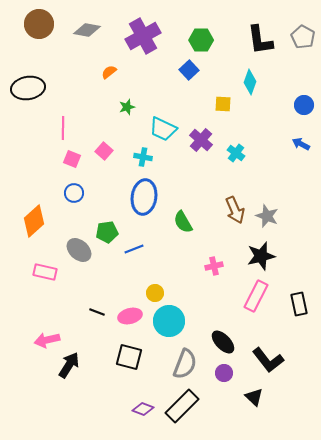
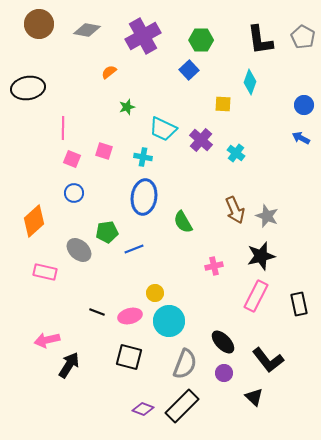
blue arrow at (301, 144): moved 6 px up
pink square at (104, 151): rotated 24 degrees counterclockwise
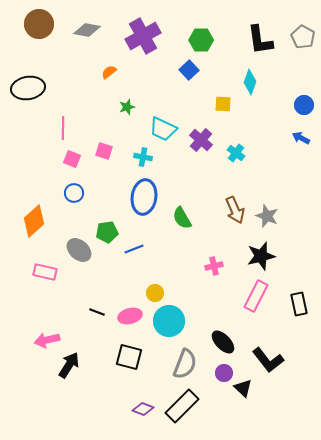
green semicircle at (183, 222): moved 1 px left, 4 px up
black triangle at (254, 397): moved 11 px left, 9 px up
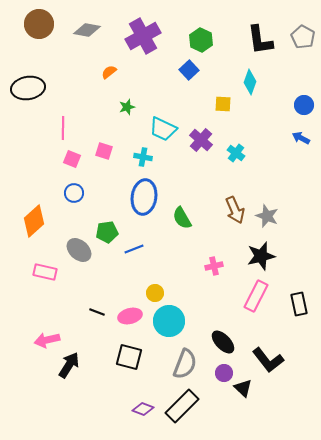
green hexagon at (201, 40): rotated 25 degrees clockwise
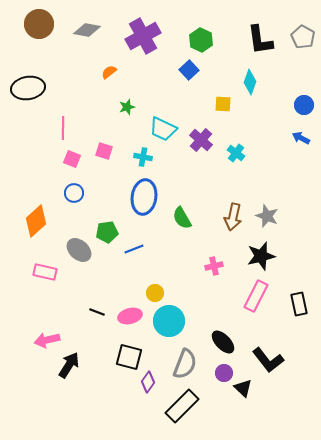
brown arrow at (235, 210): moved 2 px left, 7 px down; rotated 36 degrees clockwise
orange diamond at (34, 221): moved 2 px right
purple diamond at (143, 409): moved 5 px right, 27 px up; rotated 75 degrees counterclockwise
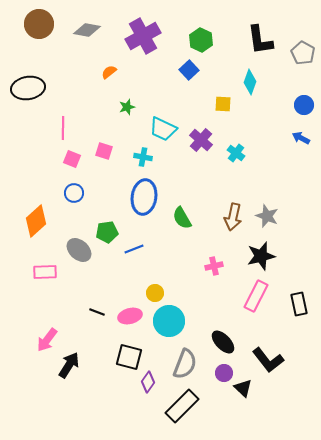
gray pentagon at (303, 37): moved 16 px down
pink rectangle at (45, 272): rotated 15 degrees counterclockwise
pink arrow at (47, 340): rotated 40 degrees counterclockwise
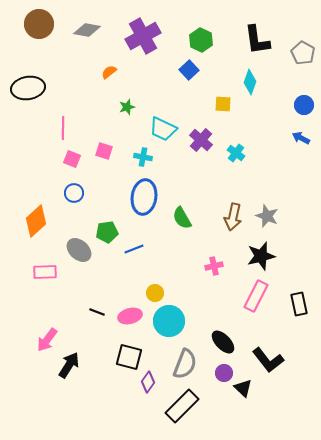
black L-shape at (260, 40): moved 3 px left
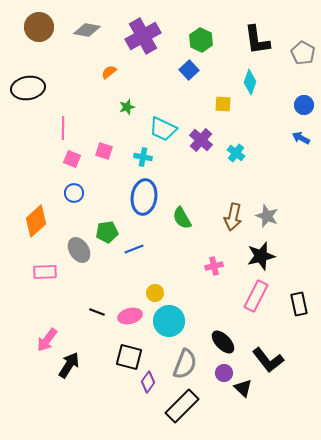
brown circle at (39, 24): moved 3 px down
gray ellipse at (79, 250): rotated 15 degrees clockwise
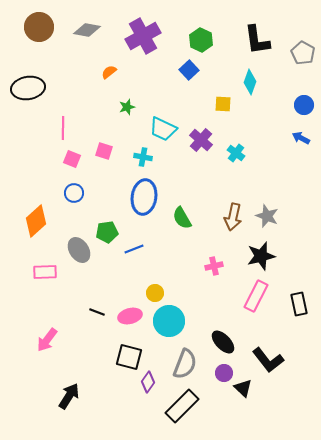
black arrow at (69, 365): moved 31 px down
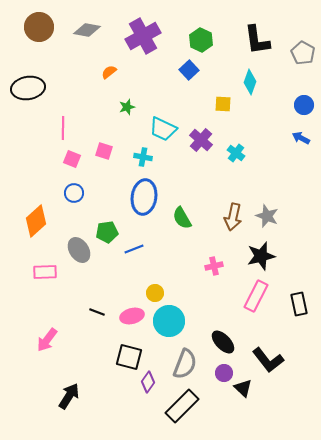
pink ellipse at (130, 316): moved 2 px right
